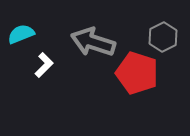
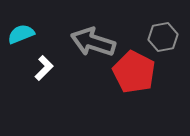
gray hexagon: rotated 16 degrees clockwise
white L-shape: moved 3 px down
red pentagon: moved 3 px left, 1 px up; rotated 9 degrees clockwise
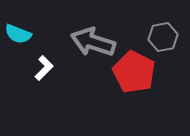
cyan semicircle: moved 3 px left; rotated 136 degrees counterclockwise
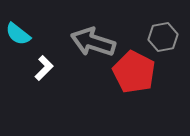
cyan semicircle: rotated 16 degrees clockwise
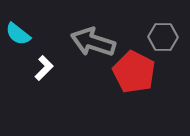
gray hexagon: rotated 12 degrees clockwise
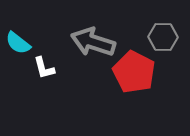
cyan semicircle: moved 9 px down
white L-shape: rotated 120 degrees clockwise
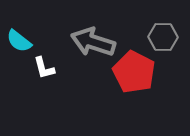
cyan semicircle: moved 1 px right, 2 px up
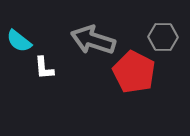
gray arrow: moved 2 px up
white L-shape: rotated 10 degrees clockwise
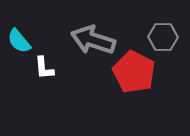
cyan semicircle: rotated 12 degrees clockwise
